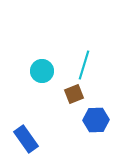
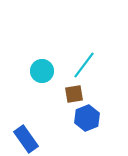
cyan line: rotated 20 degrees clockwise
brown square: rotated 12 degrees clockwise
blue hexagon: moved 9 px left, 2 px up; rotated 20 degrees counterclockwise
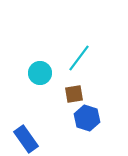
cyan line: moved 5 px left, 7 px up
cyan circle: moved 2 px left, 2 px down
blue hexagon: rotated 20 degrees counterclockwise
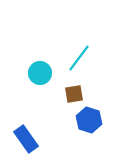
blue hexagon: moved 2 px right, 2 px down
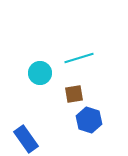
cyan line: rotated 36 degrees clockwise
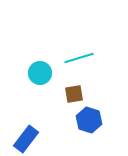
blue rectangle: rotated 72 degrees clockwise
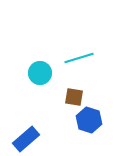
brown square: moved 3 px down; rotated 18 degrees clockwise
blue rectangle: rotated 12 degrees clockwise
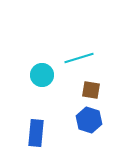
cyan circle: moved 2 px right, 2 px down
brown square: moved 17 px right, 7 px up
blue rectangle: moved 10 px right, 6 px up; rotated 44 degrees counterclockwise
